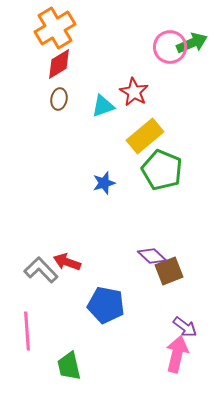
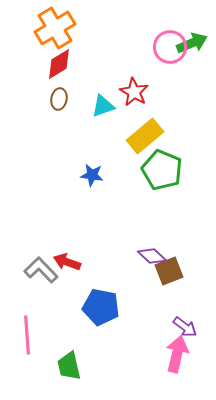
blue star: moved 12 px left, 8 px up; rotated 25 degrees clockwise
blue pentagon: moved 5 px left, 2 px down
pink line: moved 4 px down
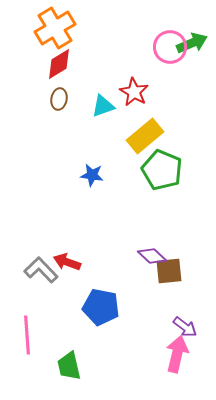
brown square: rotated 16 degrees clockwise
